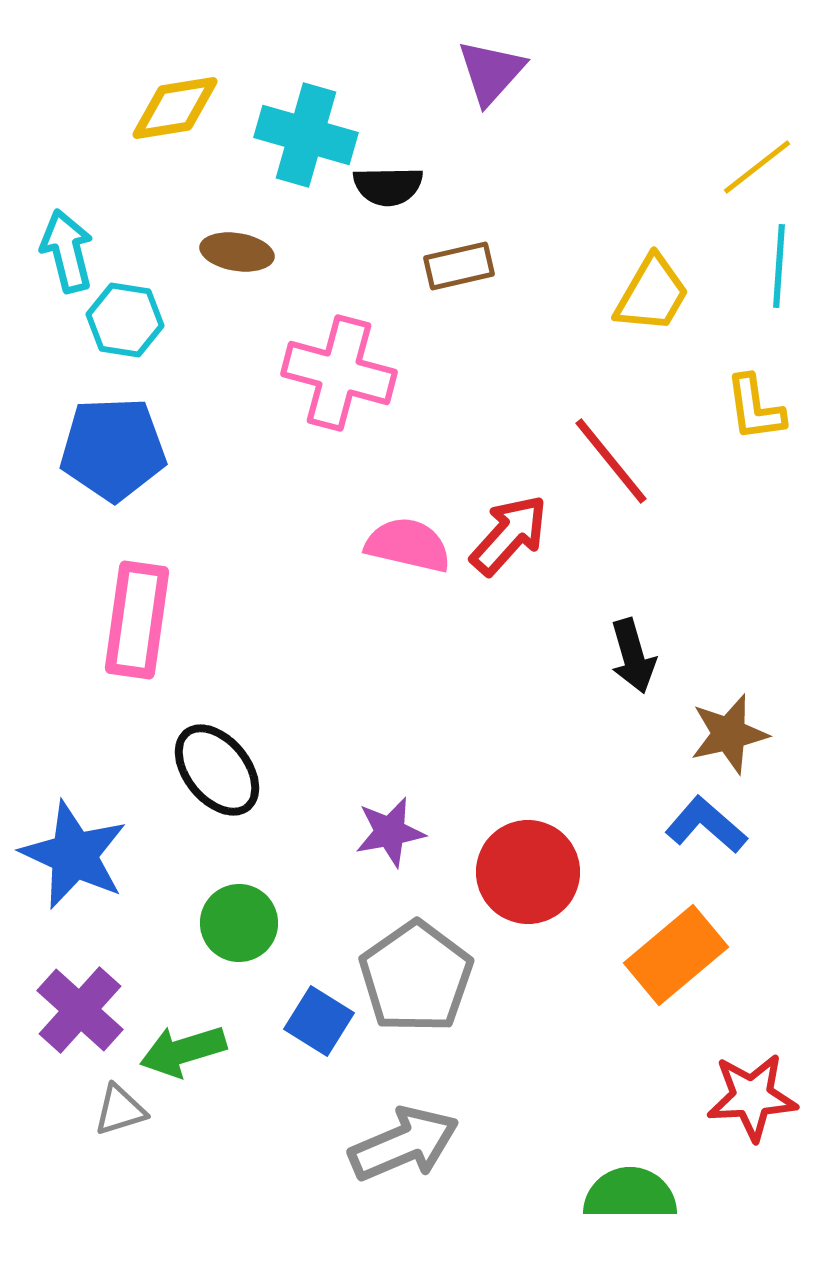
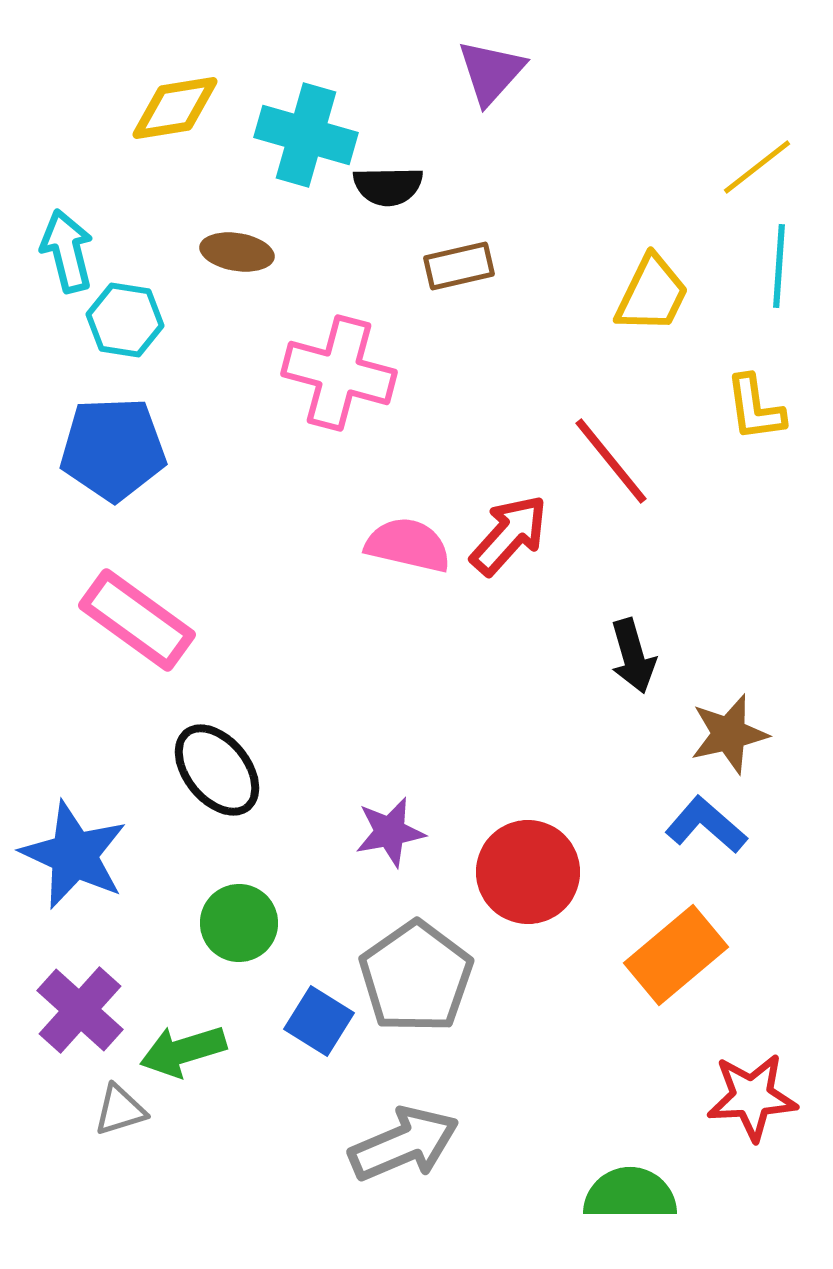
yellow trapezoid: rotated 4 degrees counterclockwise
pink rectangle: rotated 62 degrees counterclockwise
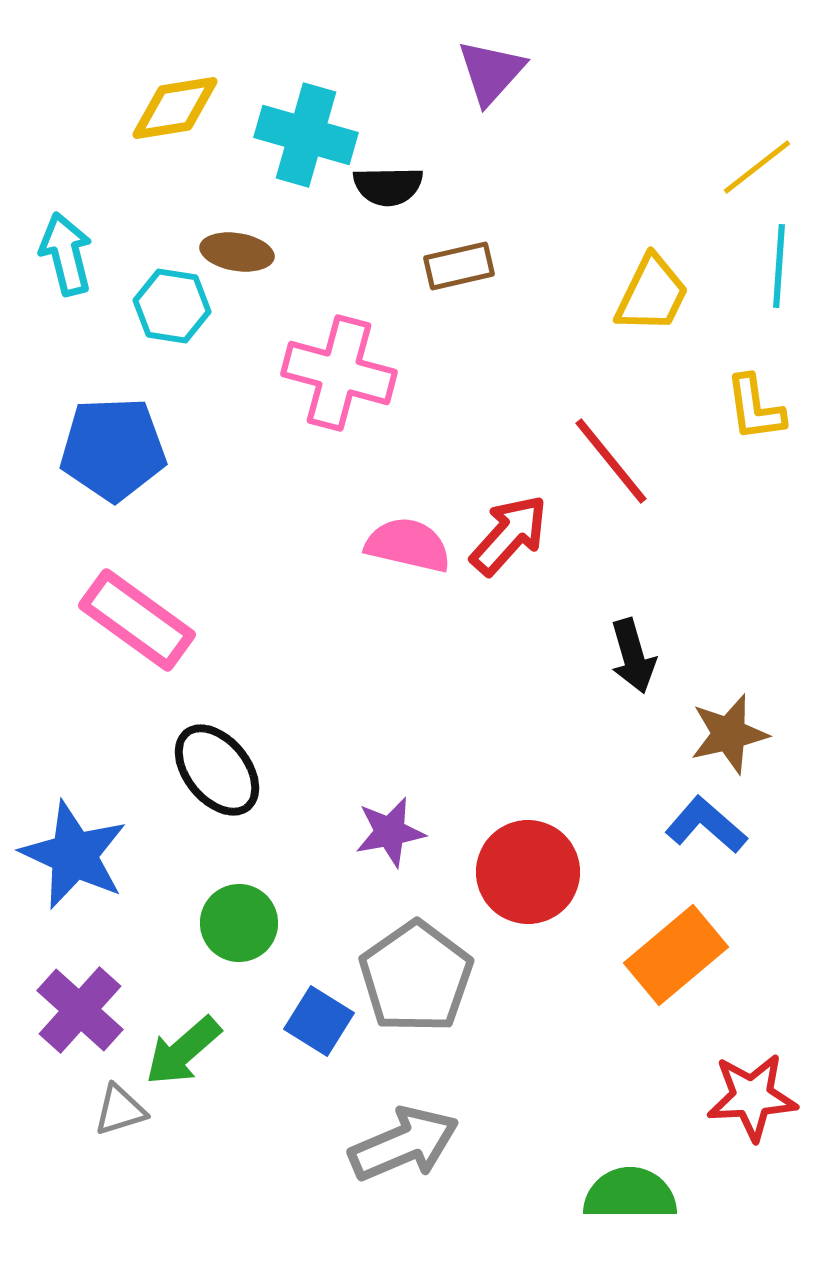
cyan arrow: moved 1 px left, 3 px down
cyan hexagon: moved 47 px right, 14 px up
green arrow: rotated 24 degrees counterclockwise
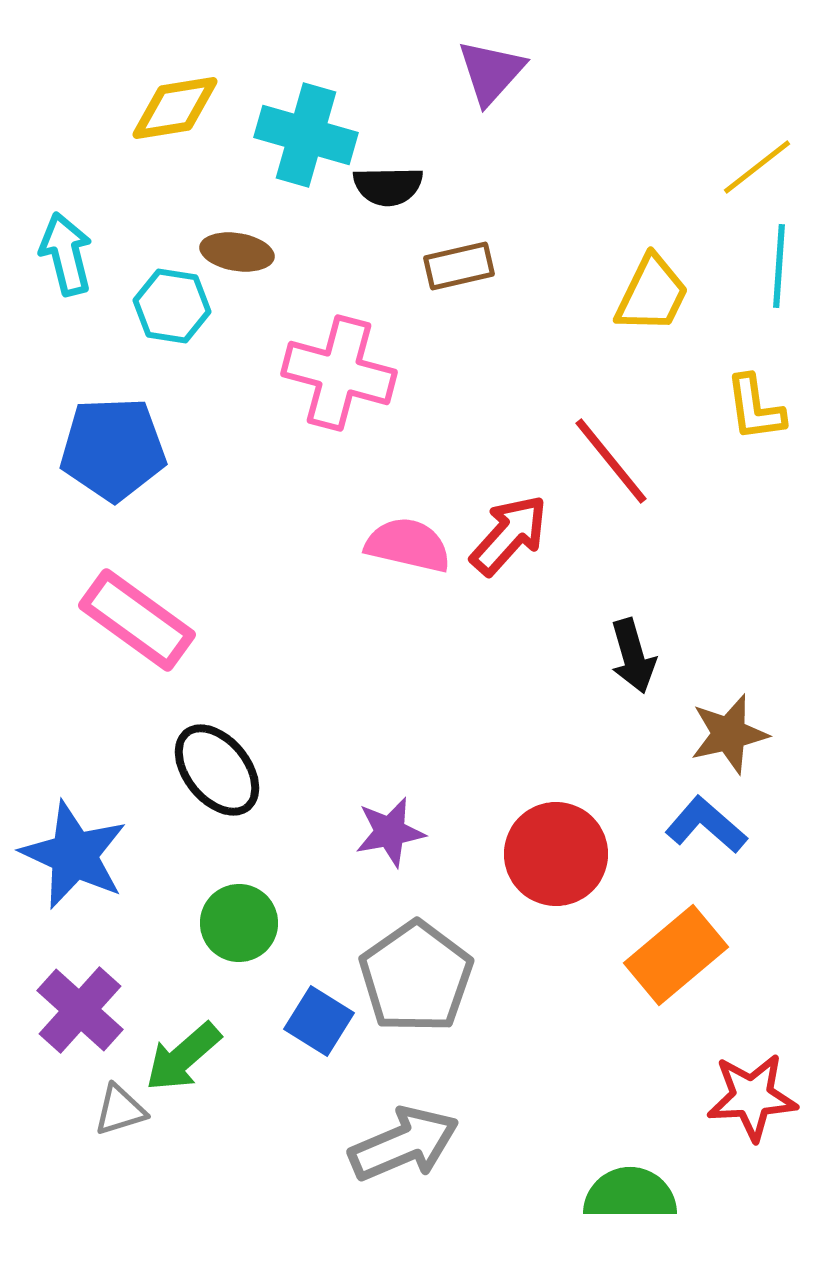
red circle: moved 28 px right, 18 px up
green arrow: moved 6 px down
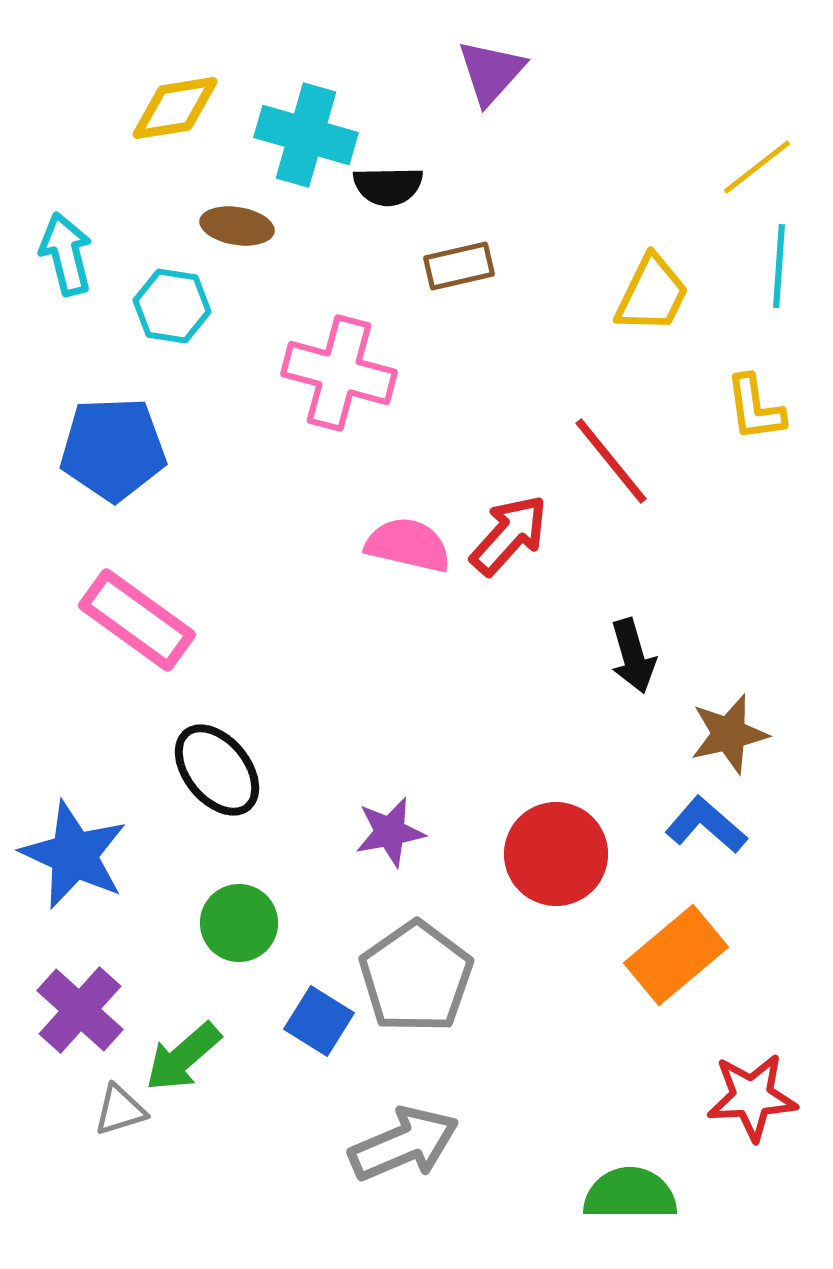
brown ellipse: moved 26 px up
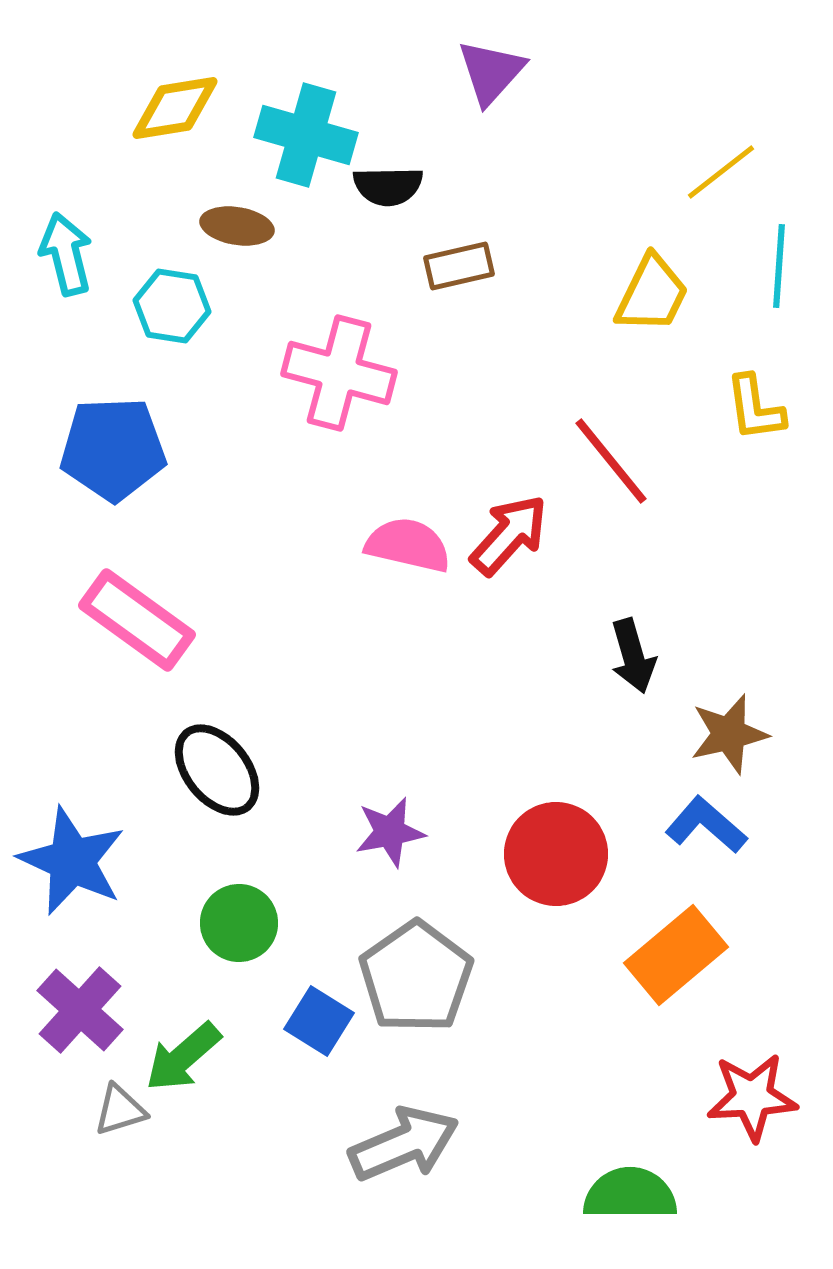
yellow line: moved 36 px left, 5 px down
blue star: moved 2 px left, 6 px down
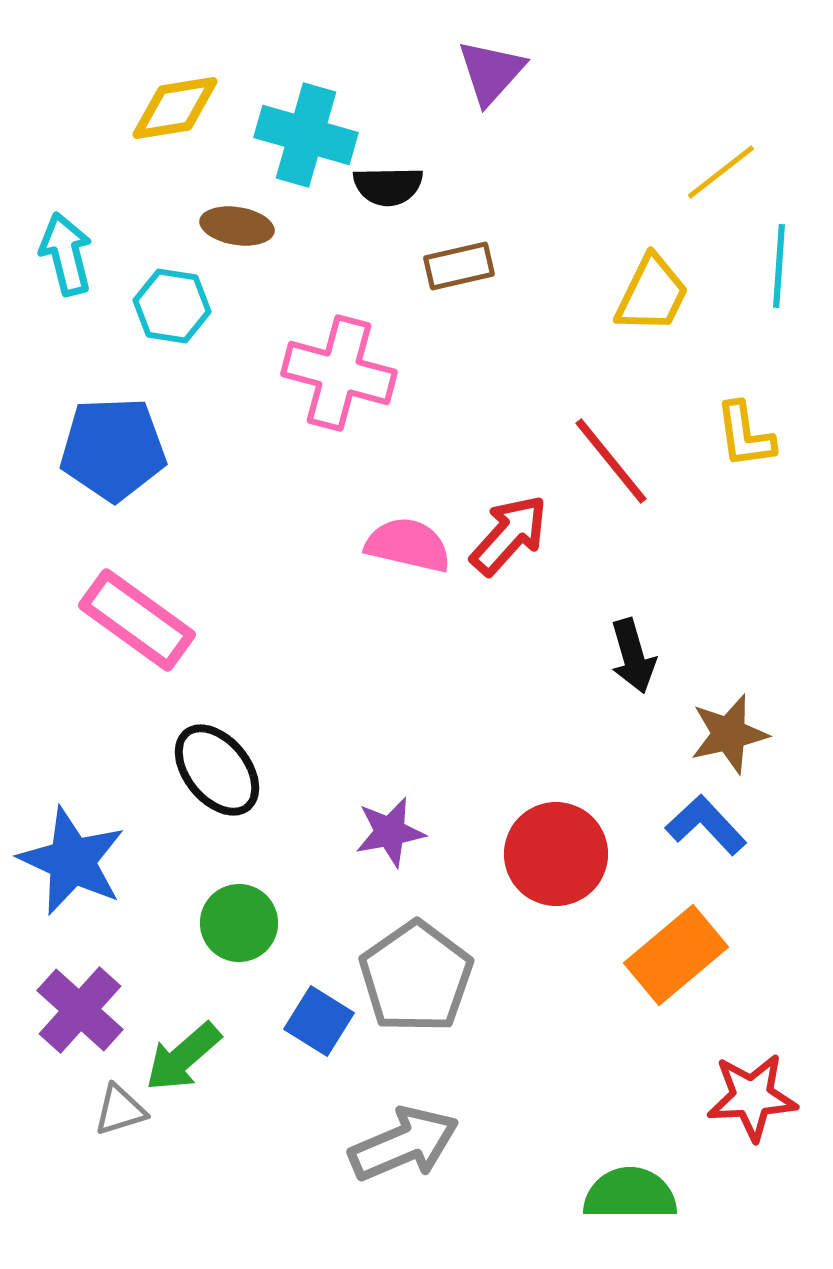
yellow L-shape: moved 10 px left, 27 px down
blue L-shape: rotated 6 degrees clockwise
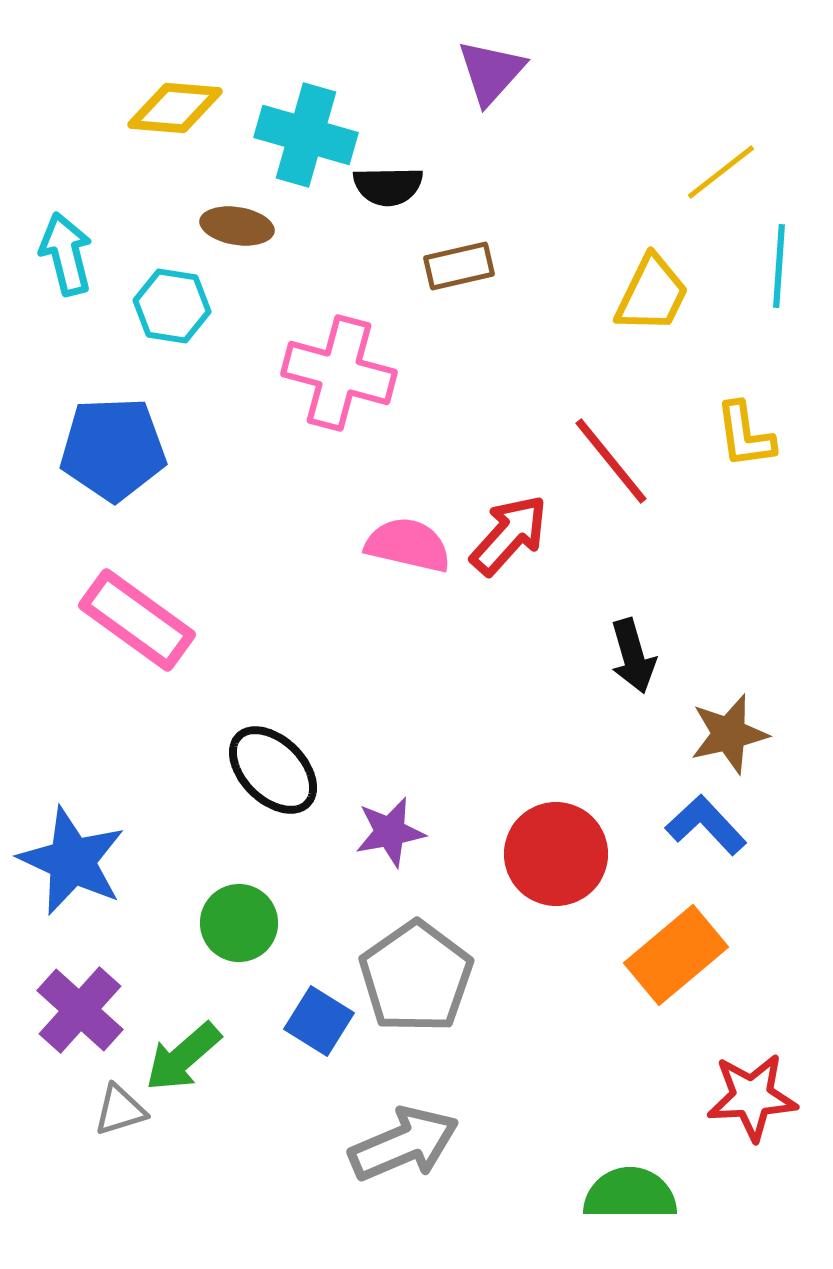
yellow diamond: rotated 14 degrees clockwise
black ellipse: moved 56 px right; rotated 6 degrees counterclockwise
